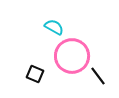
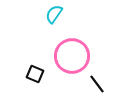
cyan semicircle: moved 13 px up; rotated 84 degrees counterclockwise
black line: moved 1 px left, 8 px down
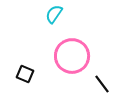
black square: moved 10 px left
black line: moved 5 px right
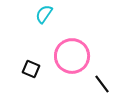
cyan semicircle: moved 10 px left
black square: moved 6 px right, 5 px up
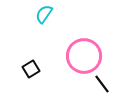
pink circle: moved 12 px right
black square: rotated 36 degrees clockwise
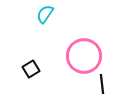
cyan semicircle: moved 1 px right
black line: rotated 30 degrees clockwise
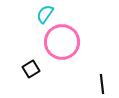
pink circle: moved 22 px left, 14 px up
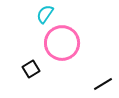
pink circle: moved 1 px down
black line: moved 1 px right; rotated 66 degrees clockwise
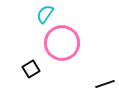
black line: moved 2 px right; rotated 12 degrees clockwise
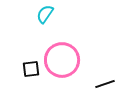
pink circle: moved 17 px down
black square: rotated 24 degrees clockwise
